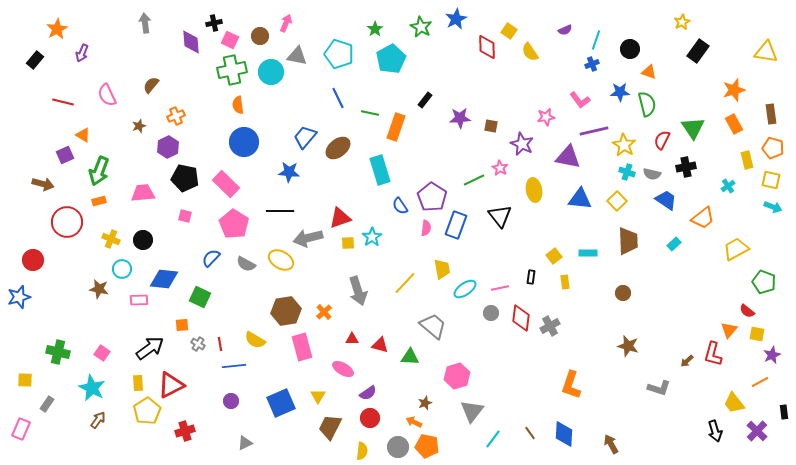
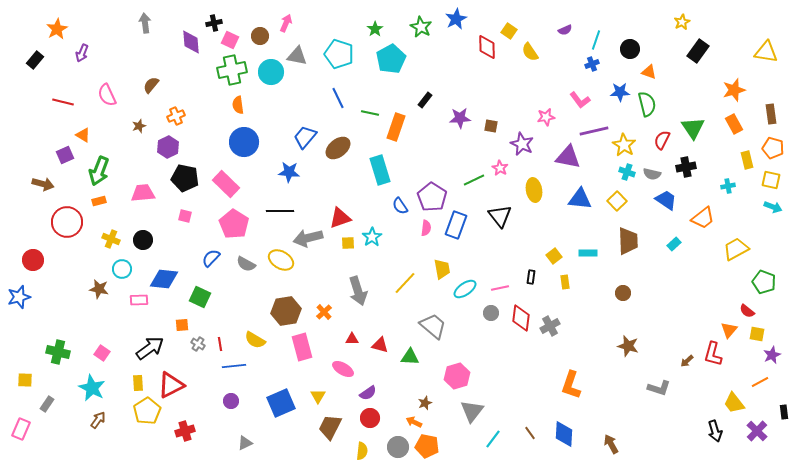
cyan cross at (728, 186): rotated 24 degrees clockwise
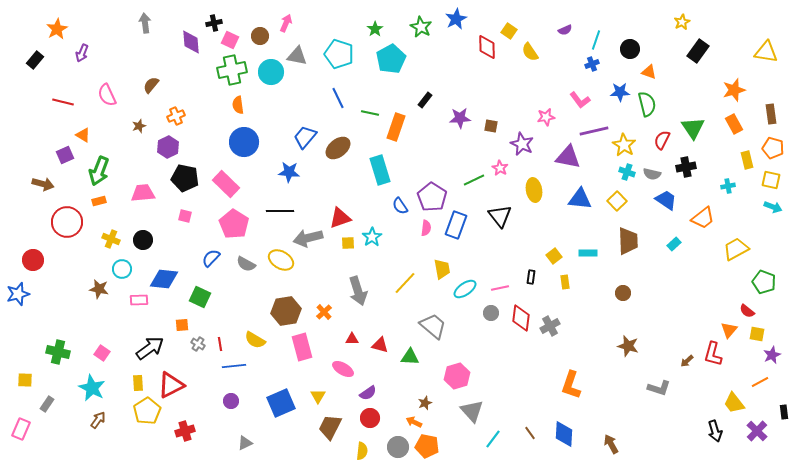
blue star at (19, 297): moved 1 px left, 3 px up
gray triangle at (472, 411): rotated 20 degrees counterclockwise
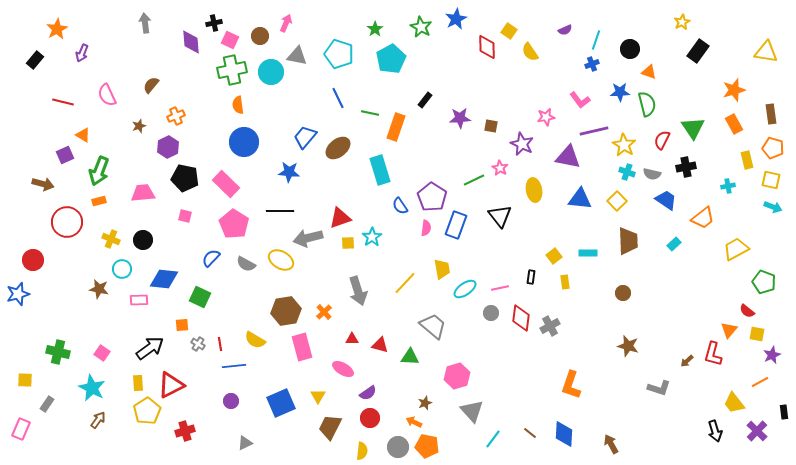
brown line at (530, 433): rotated 16 degrees counterclockwise
